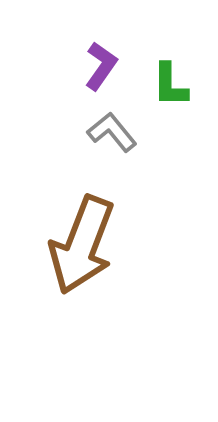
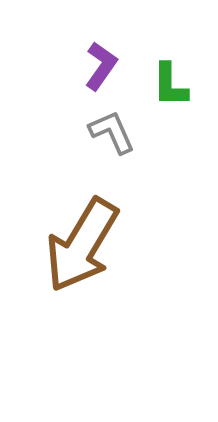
gray L-shape: rotated 15 degrees clockwise
brown arrow: rotated 10 degrees clockwise
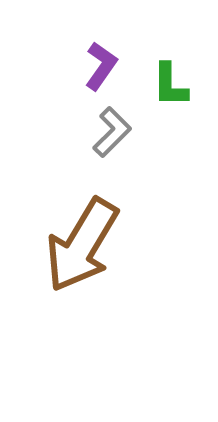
gray L-shape: rotated 69 degrees clockwise
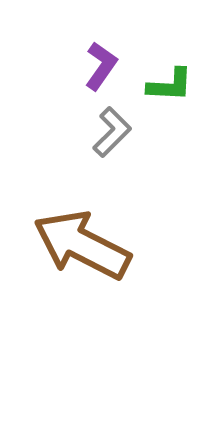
green L-shape: rotated 87 degrees counterclockwise
brown arrow: rotated 86 degrees clockwise
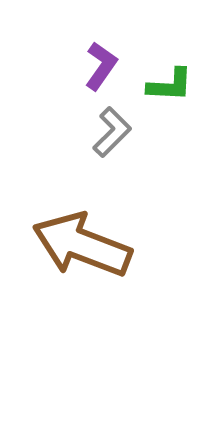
brown arrow: rotated 6 degrees counterclockwise
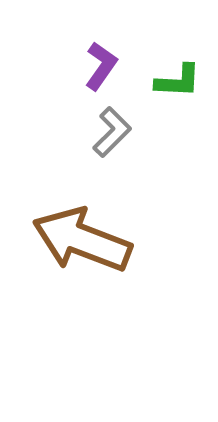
green L-shape: moved 8 px right, 4 px up
brown arrow: moved 5 px up
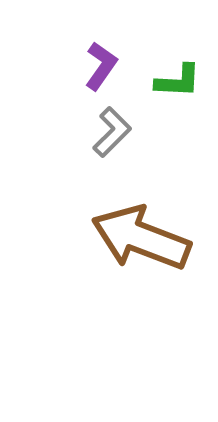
brown arrow: moved 59 px right, 2 px up
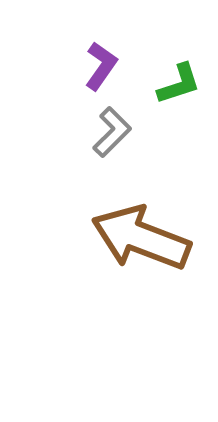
green L-shape: moved 1 px right, 3 px down; rotated 21 degrees counterclockwise
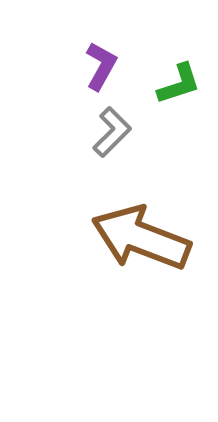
purple L-shape: rotated 6 degrees counterclockwise
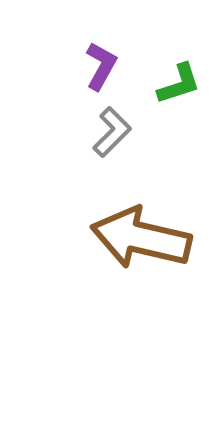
brown arrow: rotated 8 degrees counterclockwise
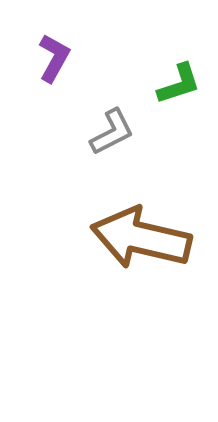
purple L-shape: moved 47 px left, 8 px up
gray L-shape: rotated 18 degrees clockwise
